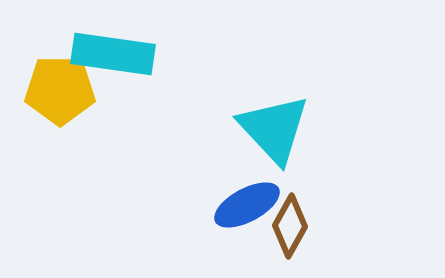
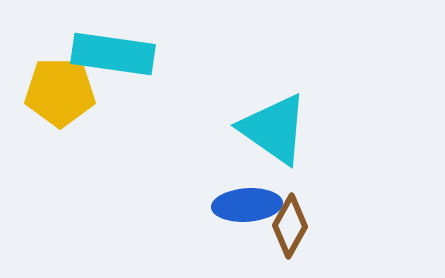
yellow pentagon: moved 2 px down
cyan triangle: rotated 12 degrees counterclockwise
blue ellipse: rotated 24 degrees clockwise
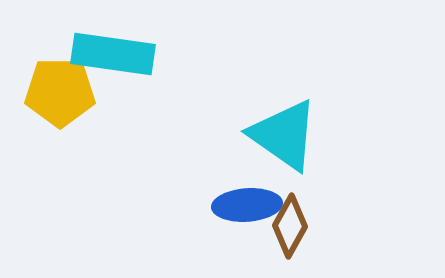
cyan triangle: moved 10 px right, 6 px down
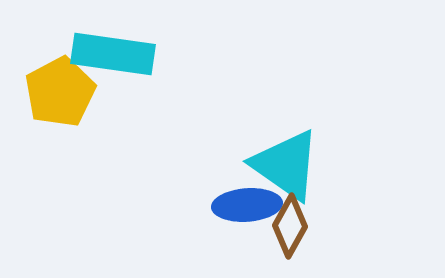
yellow pentagon: rotated 28 degrees counterclockwise
cyan triangle: moved 2 px right, 30 px down
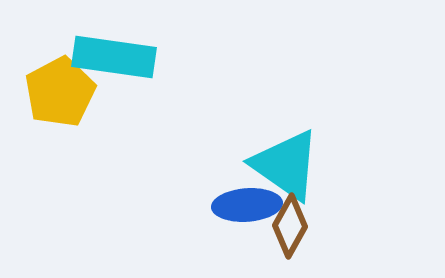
cyan rectangle: moved 1 px right, 3 px down
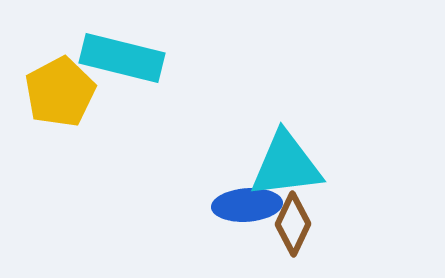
cyan rectangle: moved 8 px right, 1 px down; rotated 6 degrees clockwise
cyan triangle: rotated 42 degrees counterclockwise
brown diamond: moved 3 px right, 2 px up; rotated 4 degrees counterclockwise
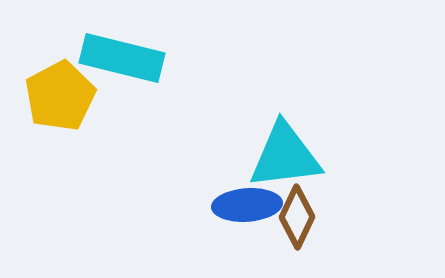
yellow pentagon: moved 4 px down
cyan triangle: moved 1 px left, 9 px up
brown diamond: moved 4 px right, 7 px up
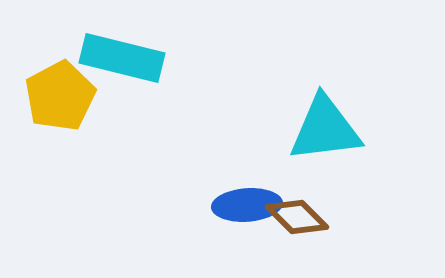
cyan triangle: moved 40 px right, 27 px up
brown diamond: rotated 70 degrees counterclockwise
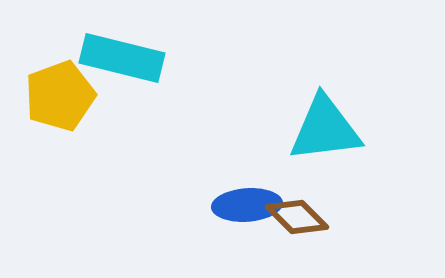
yellow pentagon: rotated 8 degrees clockwise
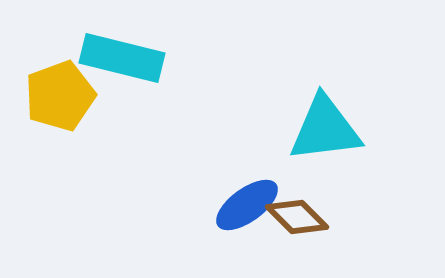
blue ellipse: rotated 32 degrees counterclockwise
